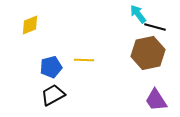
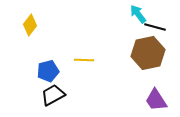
yellow diamond: rotated 30 degrees counterclockwise
blue pentagon: moved 3 px left, 4 px down
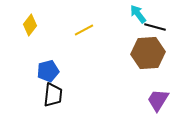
brown hexagon: rotated 8 degrees clockwise
yellow line: moved 30 px up; rotated 30 degrees counterclockwise
black trapezoid: rotated 125 degrees clockwise
purple trapezoid: moved 2 px right; rotated 65 degrees clockwise
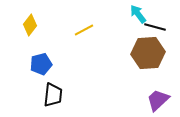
blue pentagon: moved 7 px left, 7 px up
purple trapezoid: rotated 15 degrees clockwise
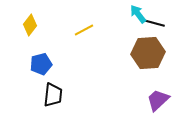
black line: moved 1 px left, 4 px up
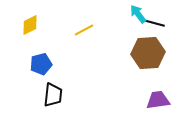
yellow diamond: rotated 25 degrees clockwise
purple trapezoid: rotated 35 degrees clockwise
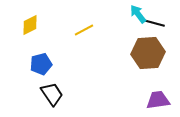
black trapezoid: moved 1 px left, 1 px up; rotated 40 degrees counterclockwise
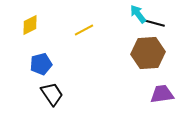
purple trapezoid: moved 4 px right, 6 px up
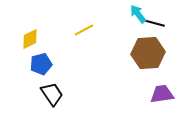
yellow diamond: moved 14 px down
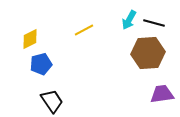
cyan arrow: moved 9 px left, 6 px down; rotated 114 degrees counterclockwise
black trapezoid: moved 7 px down
